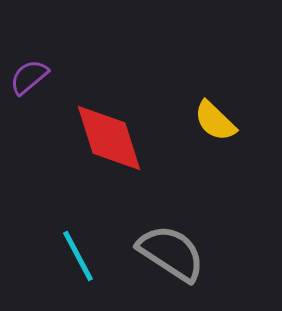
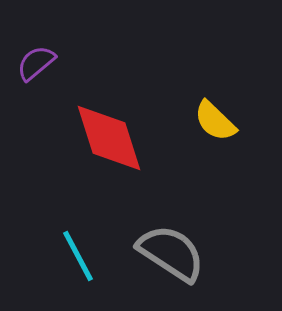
purple semicircle: moved 7 px right, 14 px up
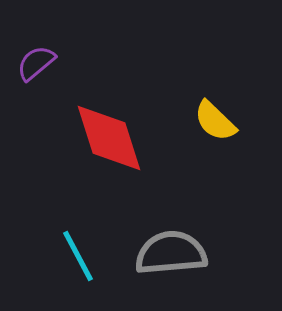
gray semicircle: rotated 38 degrees counterclockwise
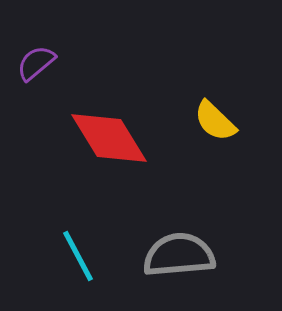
red diamond: rotated 14 degrees counterclockwise
gray semicircle: moved 8 px right, 2 px down
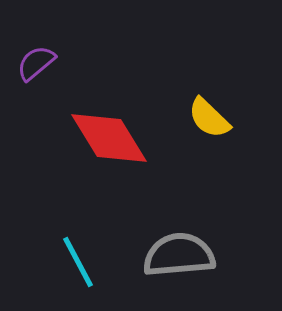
yellow semicircle: moved 6 px left, 3 px up
cyan line: moved 6 px down
